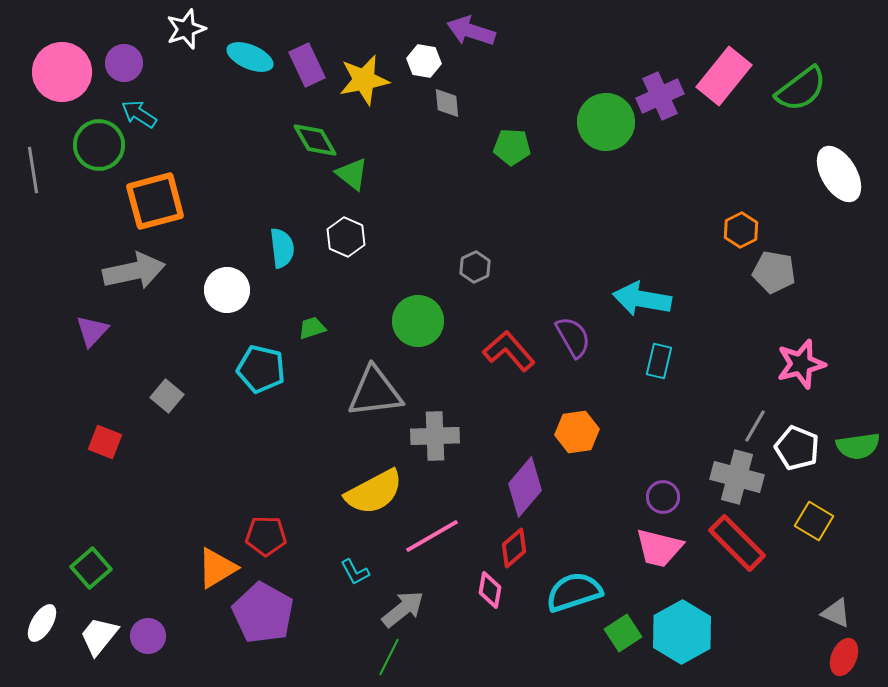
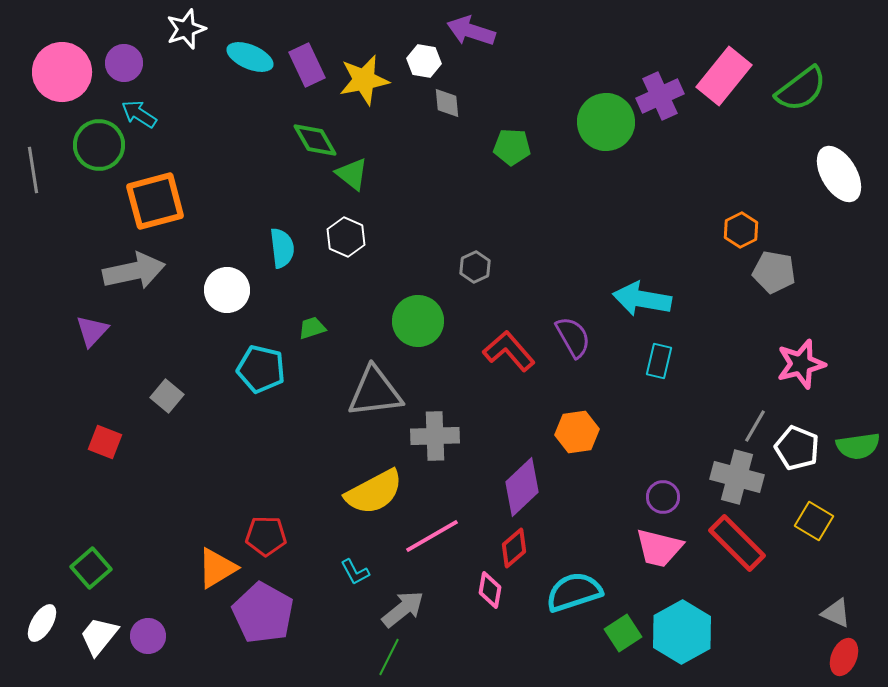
purple diamond at (525, 487): moved 3 px left; rotated 6 degrees clockwise
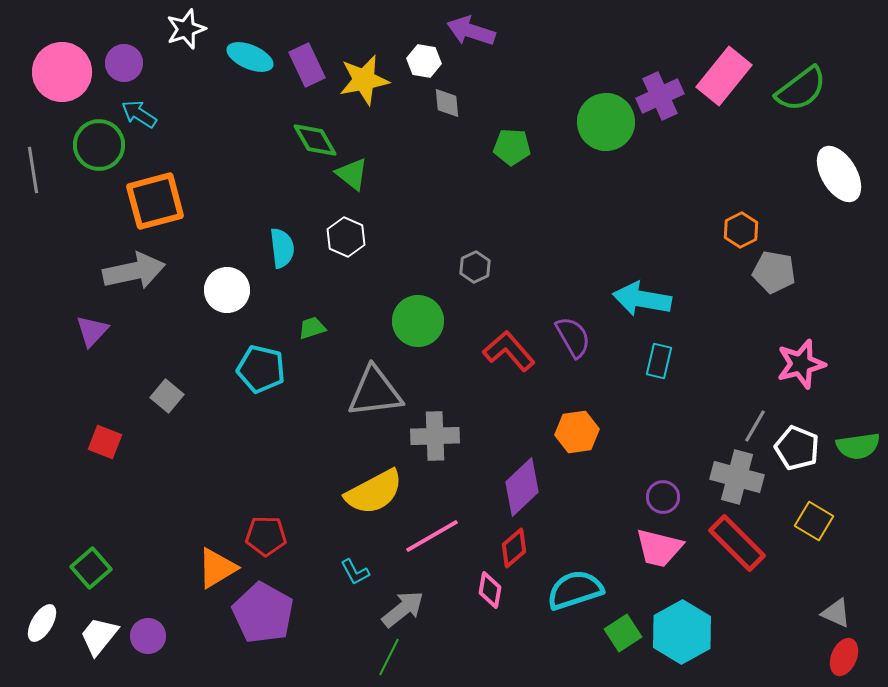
cyan semicircle at (574, 592): moved 1 px right, 2 px up
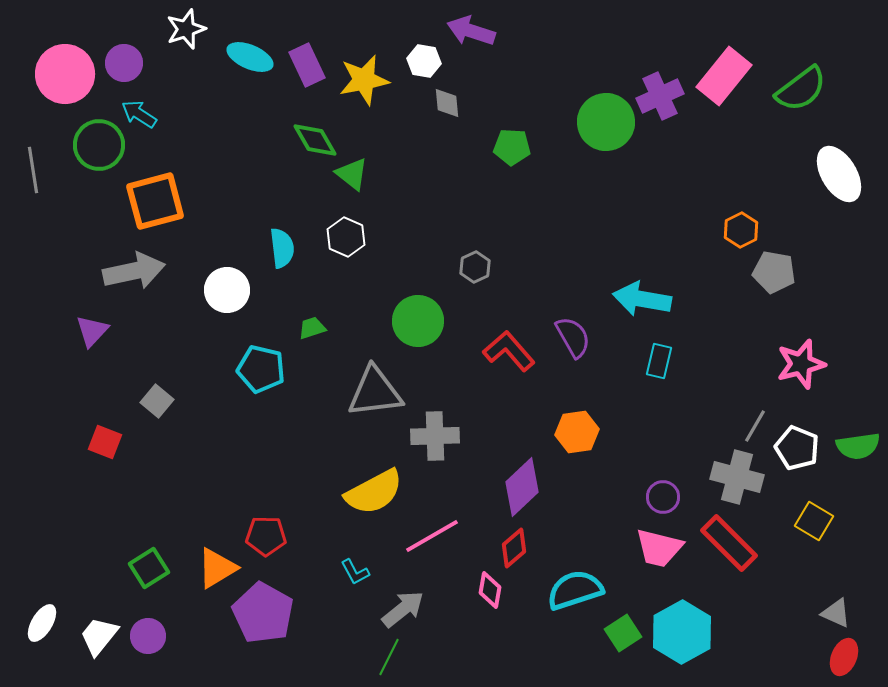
pink circle at (62, 72): moved 3 px right, 2 px down
gray square at (167, 396): moved 10 px left, 5 px down
red rectangle at (737, 543): moved 8 px left
green square at (91, 568): moved 58 px right; rotated 9 degrees clockwise
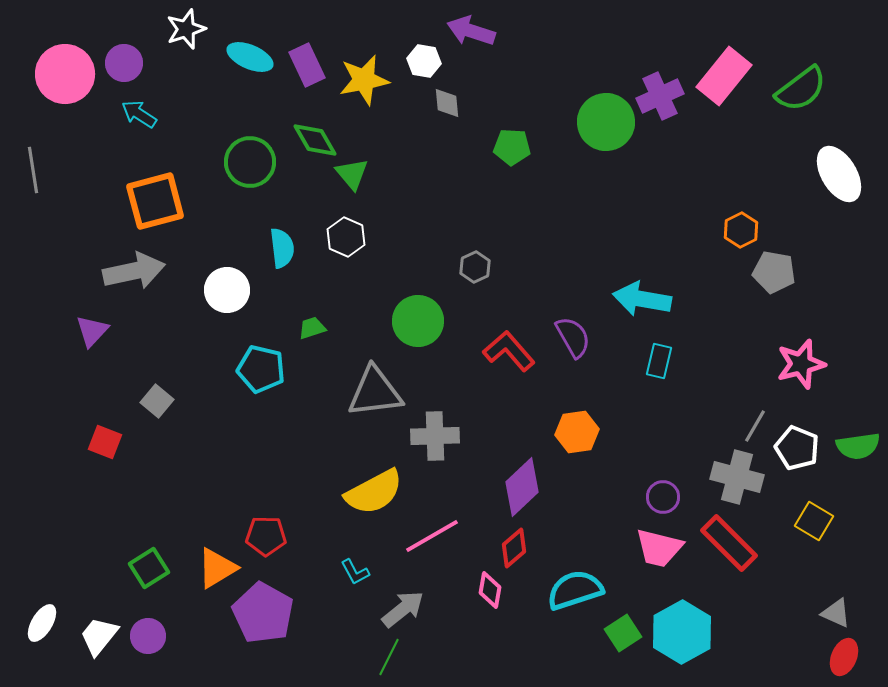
green circle at (99, 145): moved 151 px right, 17 px down
green triangle at (352, 174): rotated 12 degrees clockwise
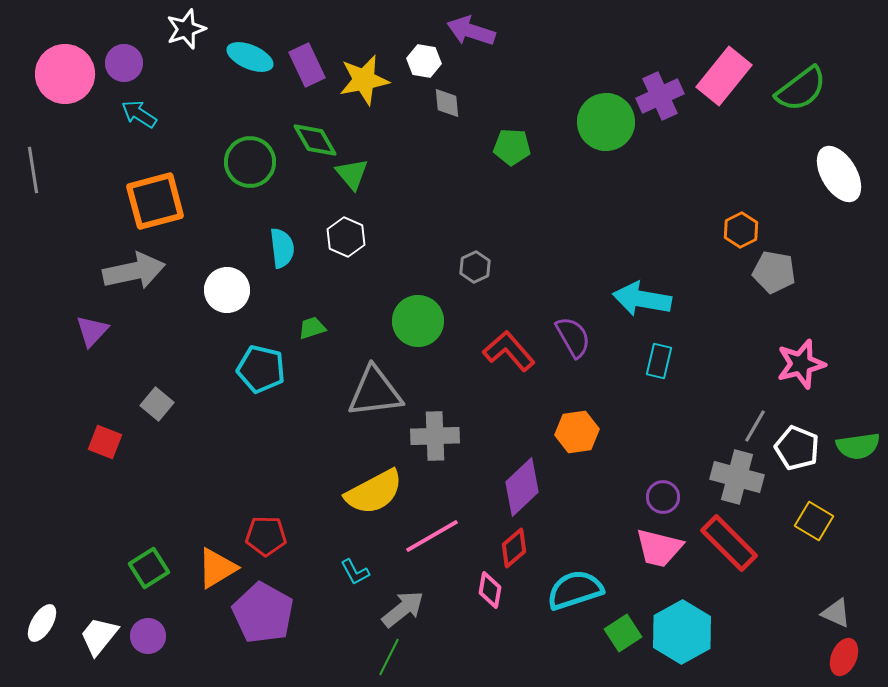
gray square at (157, 401): moved 3 px down
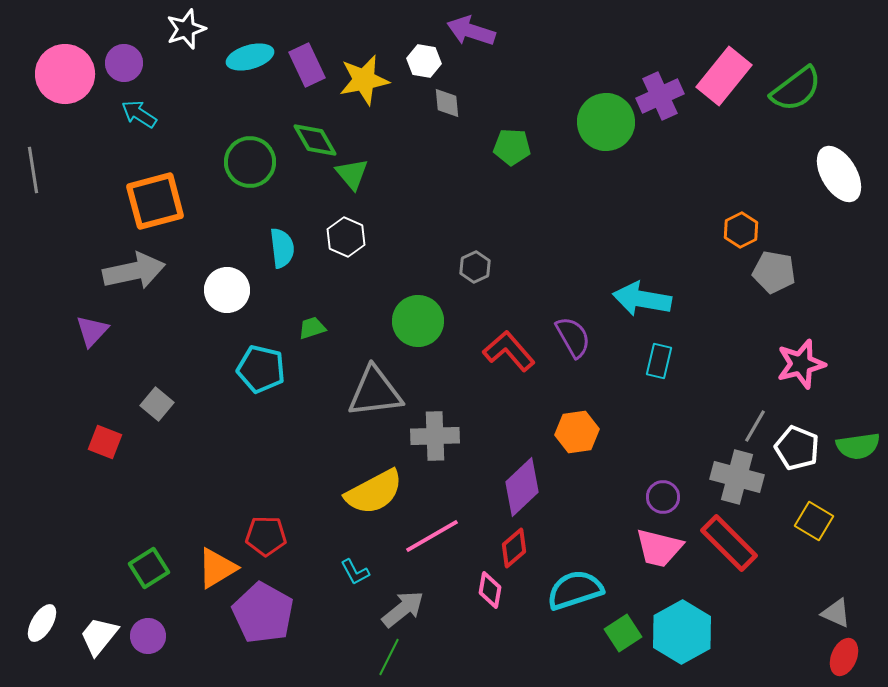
cyan ellipse at (250, 57): rotated 39 degrees counterclockwise
green semicircle at (801, 89): moved 5 px left
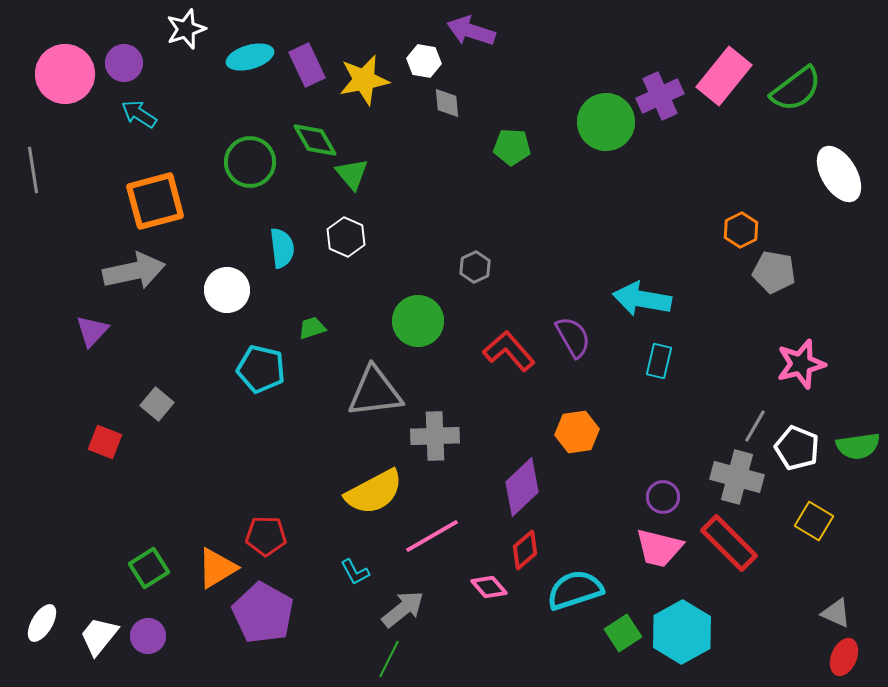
red diamond at (514, 548): moved 11 px right, 2 px down
pink diamond at (490, 590): moved 1 px left, 3 px up; rotated 51 degrees counterclockwise
green line at (389, 657): moved 2 px down
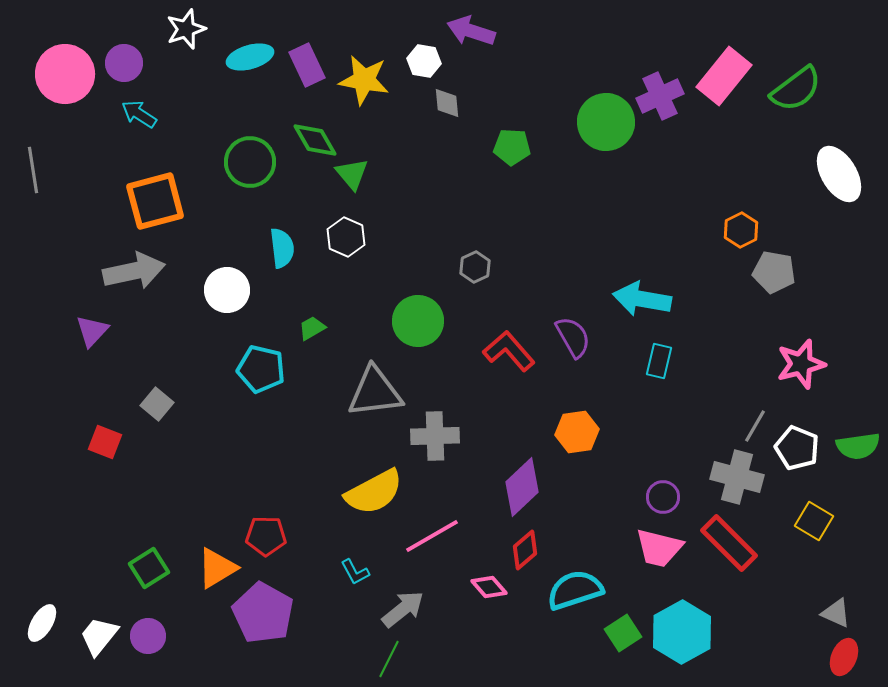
yellow star at (364, 80): rotated 21 degrees clockwise
green trapezoid at (312, 328): rotated 12 degrees counterclockwise
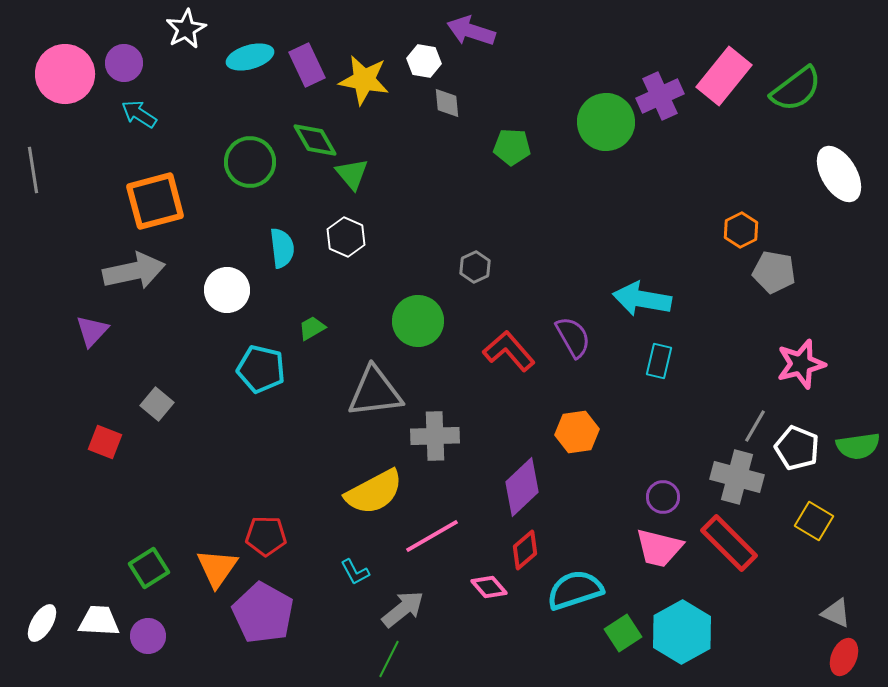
white star at (186, 29): rotated 9 degrees counterclockwise
orange triangle at (217, 568): rotated 24 degrees counterclockwise
white trapezoid at (99, 636): moved 15 px up; rotated 54 degrees clockwise
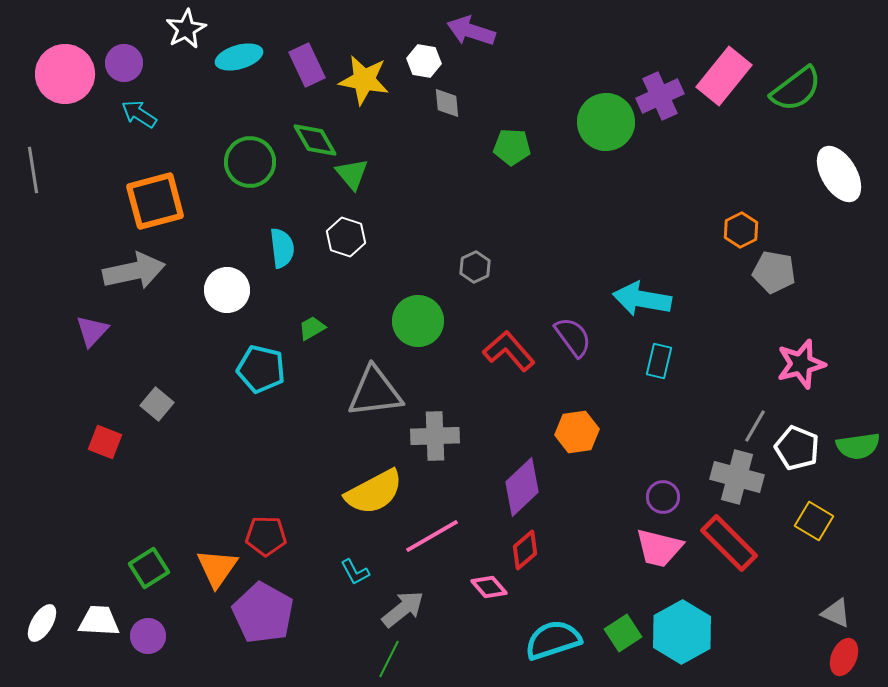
cyan ellipse at (250, 57): moved 11 px left
white hexagon at (346, 237): rotated 6 degrees counterclockwise
purple semicircle at (573, 337): rotated 6 degrees counterclockwise
cyan semicircle at (575, 590): moved 22 px left, 50 px down
